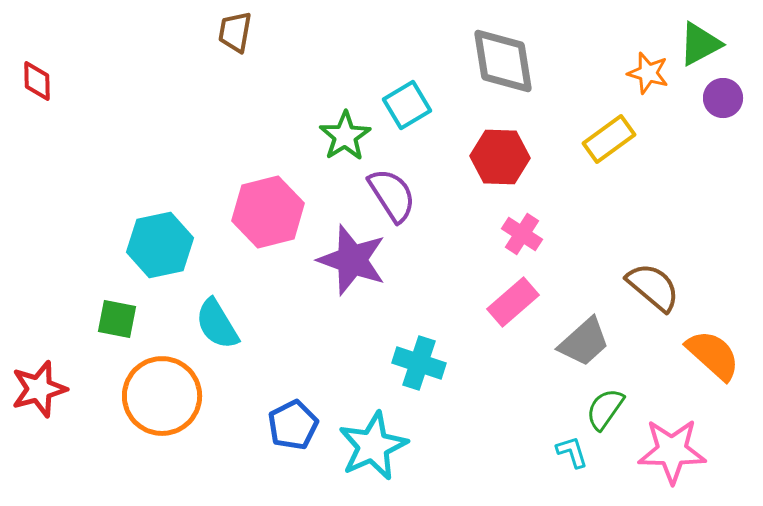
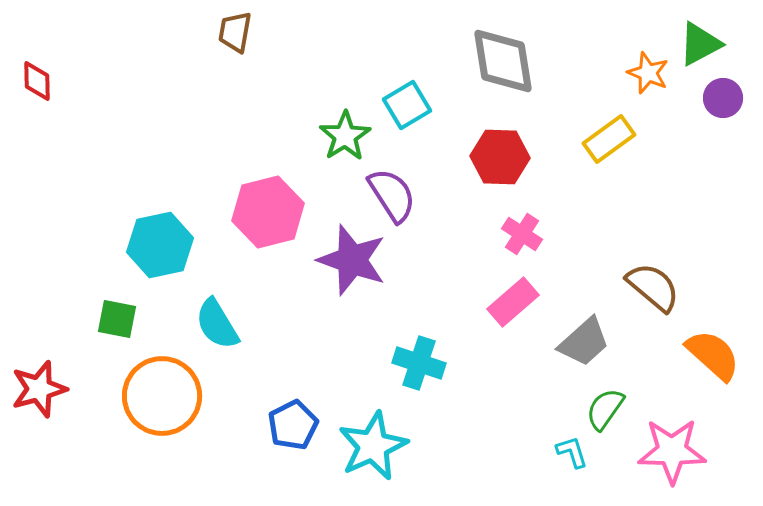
orange star: rotated 6 degrees clockwise
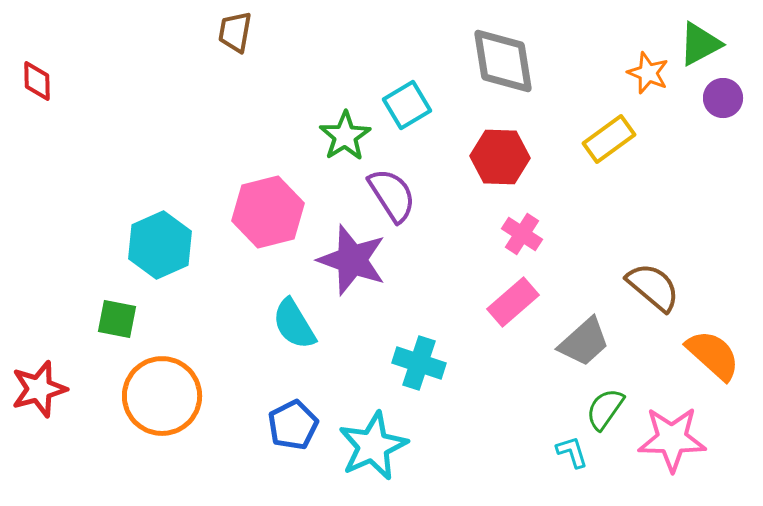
cyan hexagon: rotated 12 degrees counterclockwise
cyan semicircle: moved 77 px right
pink star: moved 12 px up
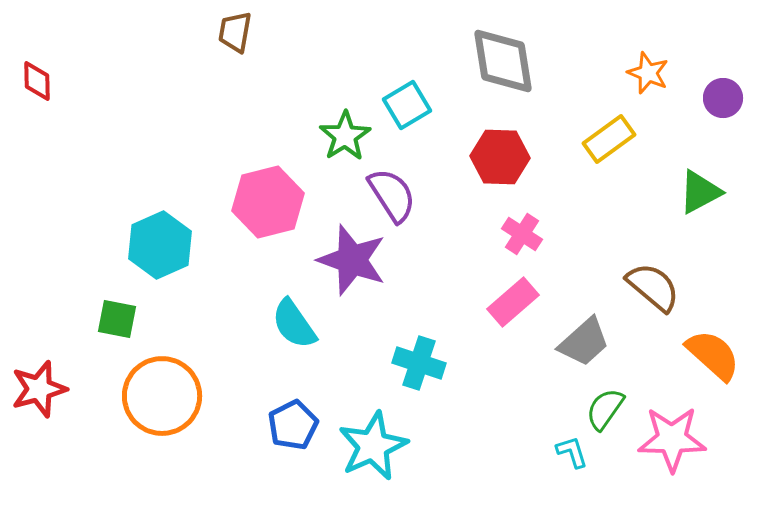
green triangle: moved 148 px down
pink hexagon: moved 10 px up
cyan semicircle: rotated 4 degrees counterclockwise
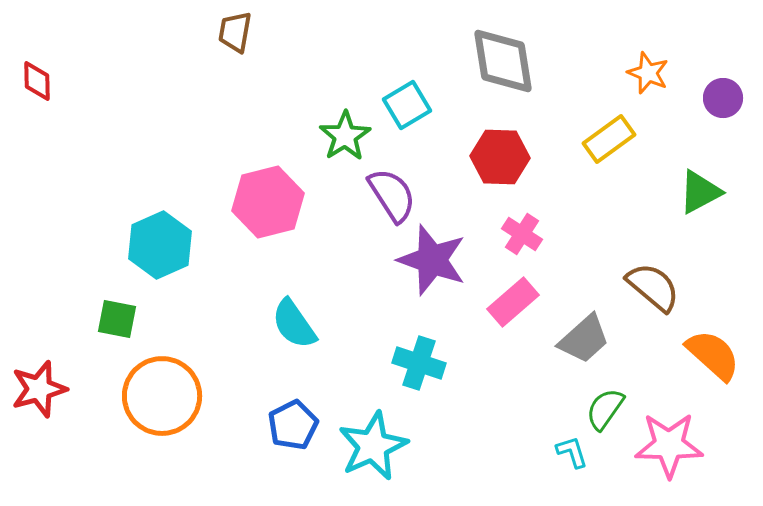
purple star: moved 80 px right
gray trapezoid: moved 3 px up
pink star: moved 3 px left, 6 px down
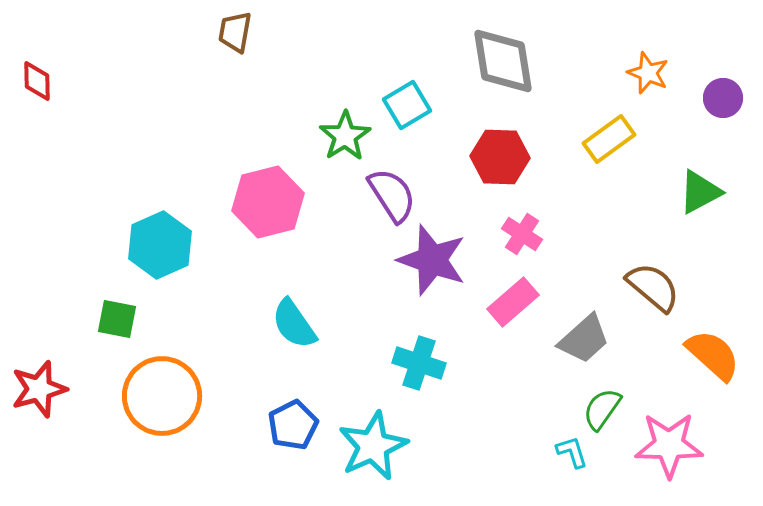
green semicircle: moved 3 px left
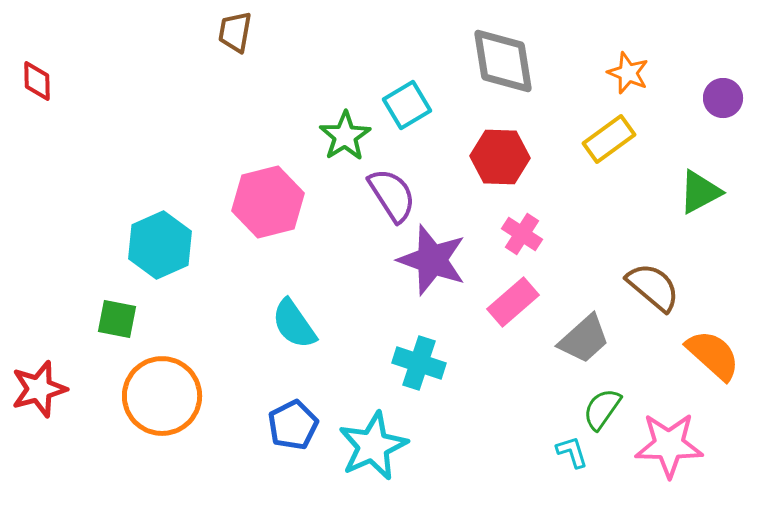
orange star: moved 20 px left
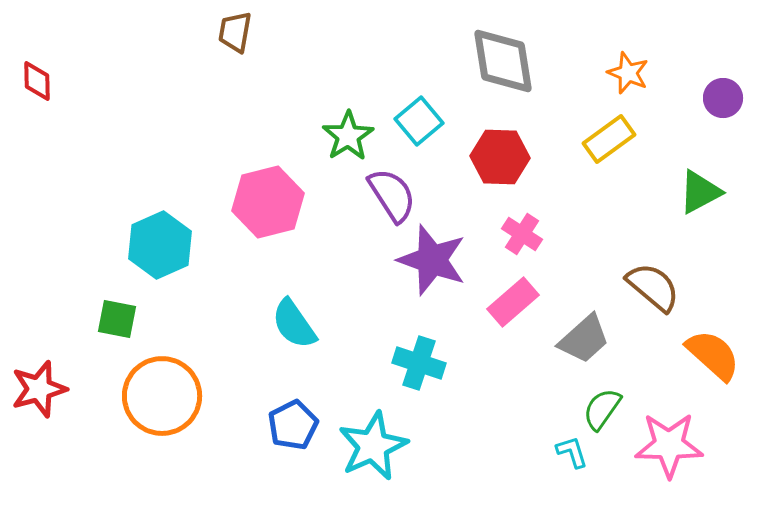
cyan square: moved 12 px right, 16 px down; rotated 9 degrees counterclockwise
green star: moved 3 px right
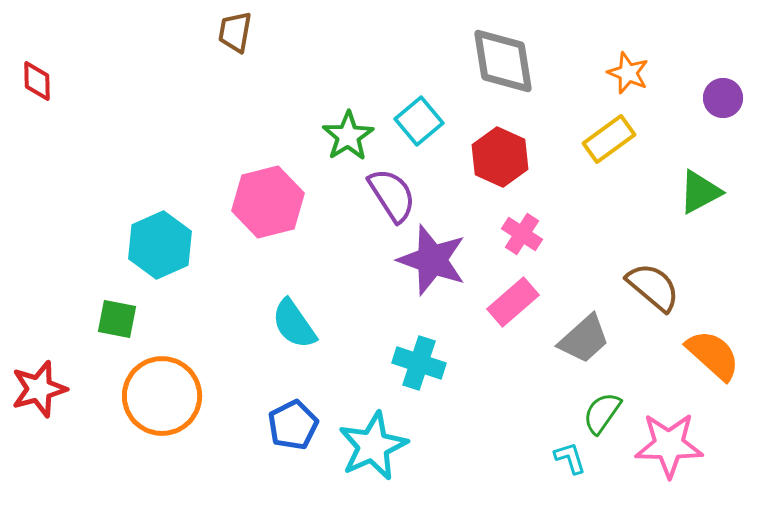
red hexagon: rotated 22 degrees clockwise
green semicircle: moved 4 px down
cyan L-shape: moved 2 px left, 6 px down
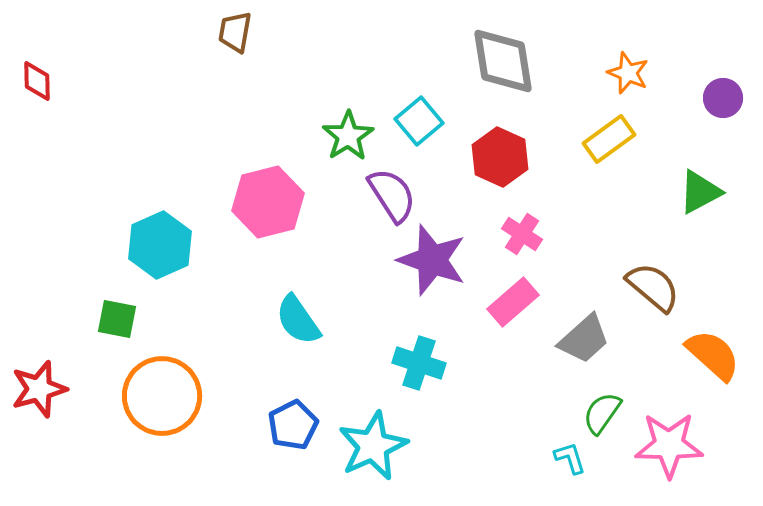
cyan semicircle: moved 4 px right, 4 px up
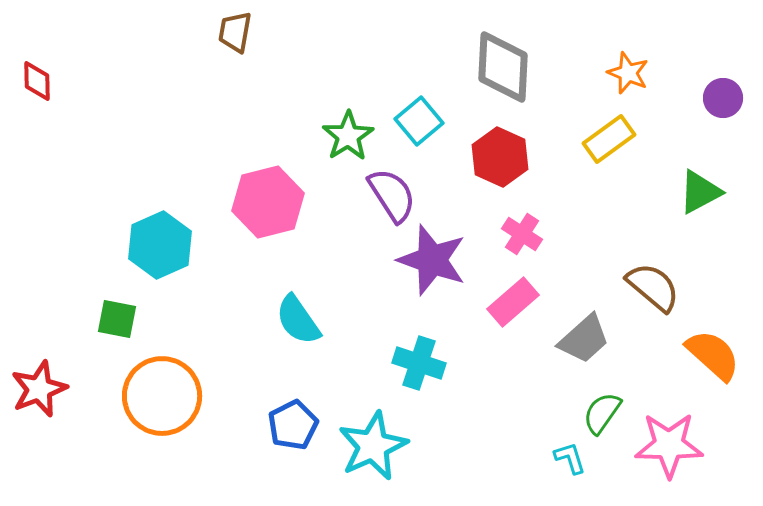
gray diamond: moved 6 px down; rotated 12 degrees clockwise
red star: rotated 6 degrees counterclockwise
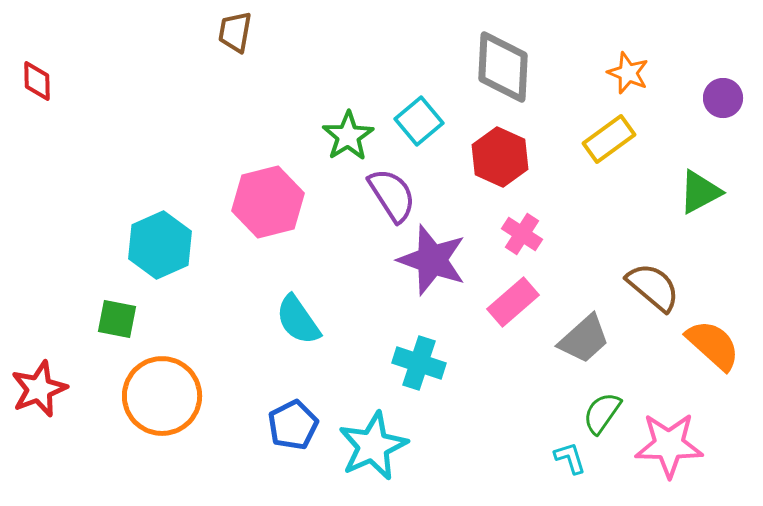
orange semicircle: moved 10 px up
